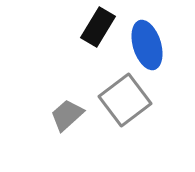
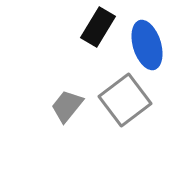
gray trapezoid: moved 9 px up; rotated 9 degrees counterclockwise
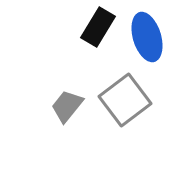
blue ellipse: moved 8 px up
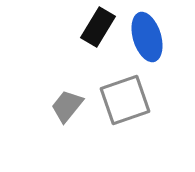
gray square: rotated 18 degrees clockwise
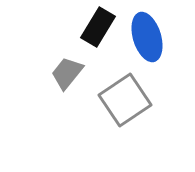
gray square: rotated 15 degrees counterclockwise
gray trapezoid: moved 33 px up
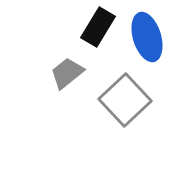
gray trapezoid: rotated 12 degrees clockwise
gray square: rotated 9 degrees counterclockwise
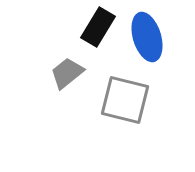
gray square: rotated 33 degrees counterclockwise
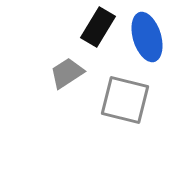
gray trapezoid: rotated 6 degrees clockwise
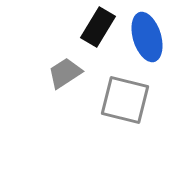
gray trapezoid: moved 2 px left
